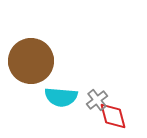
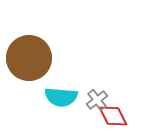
brown circle: moved 2 px left, 3 px up
red diamond: rotated 12 degrees counterclockwise
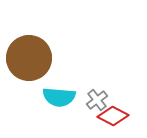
cyan semicircle: moved 2 px left
red diamond: rotated 36 degrees counterclockwise
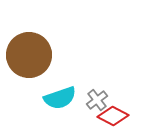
brown circle: moved 3 px up
cyan semicircle: moved 1 px right, 1 px down; rotated 24 degrees counterclockwise
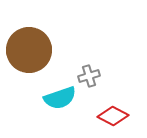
brown circle: moved 5 px up
gray cross: moved 8 px left, 24 px up; rotated 20 degrees clockwise
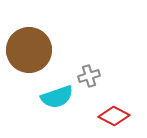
cyan semicircle: moved 3 px left, 1 px up
red diamond: moved 1 px right
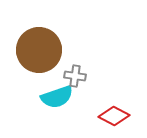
brown circle: moved 10 px right
gray cross: moved 14 px left; rotated 25 degrees clockwise
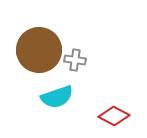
gray cross: moved 16 px up
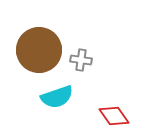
gray cross: moved 6 px right
red diamond: rotated 28 degrees clockwise
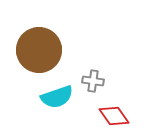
gray cross: moved 12 px right, 21 px down
